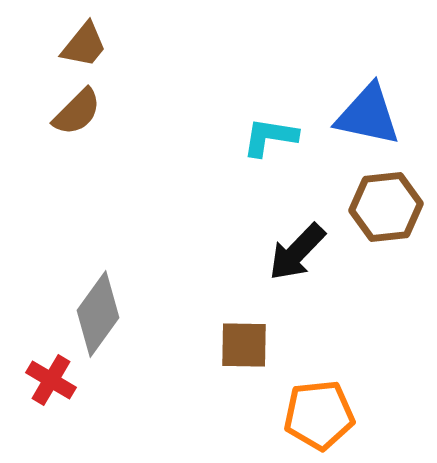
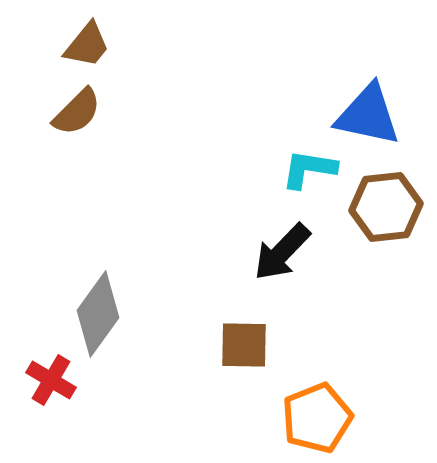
brown trapezoid: moved 3 px right
cyan L-shape: moved 39 px right, 32 px down
black arrow: moved 15 px left
orange pentagon: moved 2 px left, 3 px down; rotated 16 degrees counterclockwise
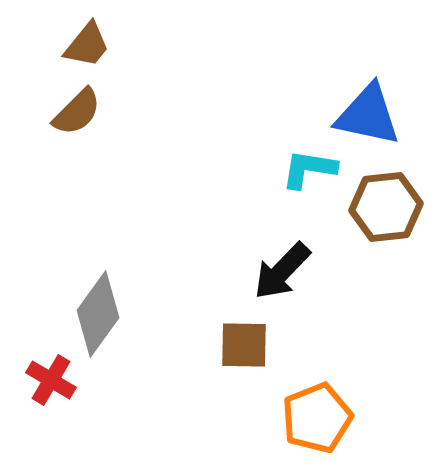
black arrow: moved 19 px down
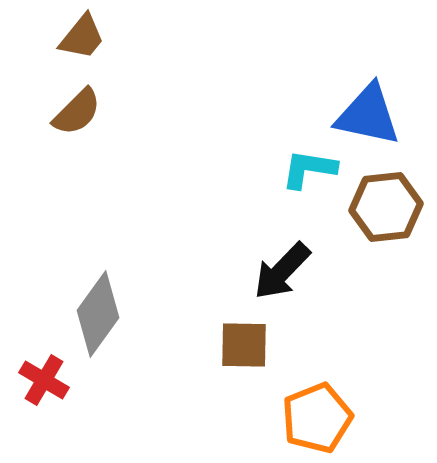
brown trapezoid: moved 5 px left, 8 px up
red cross: moved 7 px left
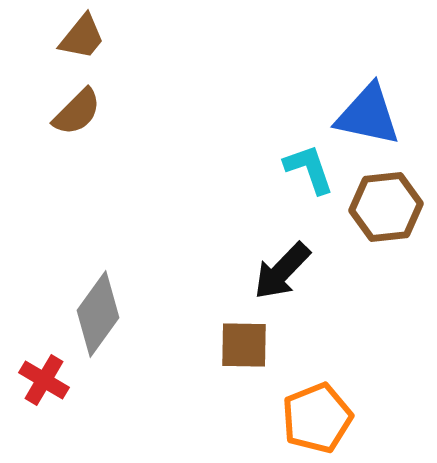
cyan L-shape: rotated 62 degrees clockwise
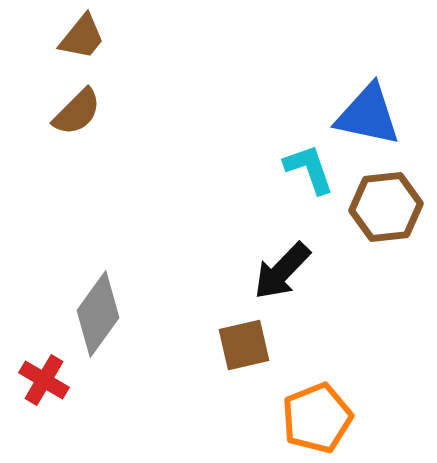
brown square: rotated 14 degrees counterclockwise
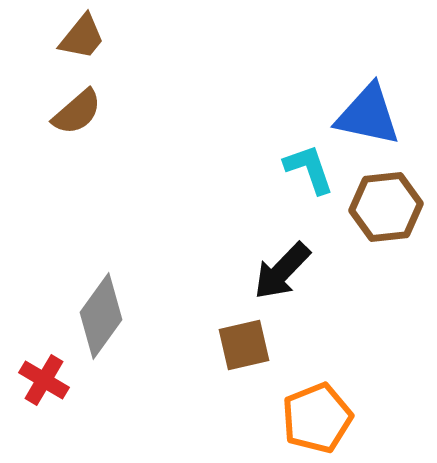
brown semicircle: rotated 4 degrees clockwise
gray diamond: moved 3 px right, 2 px down
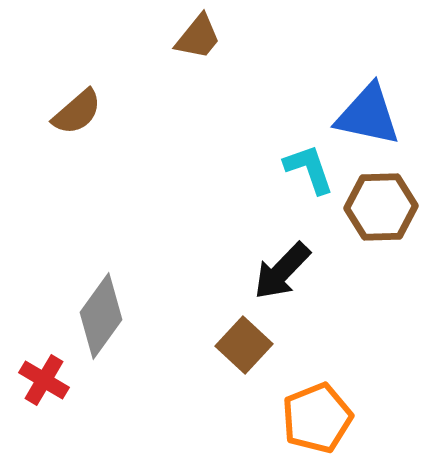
brown trapezoid: moved 116 px right
brown hexagon: moved 5 px left; rotated 4 degrees clockwise
brown square: rotated 34 degrees counterclockwise
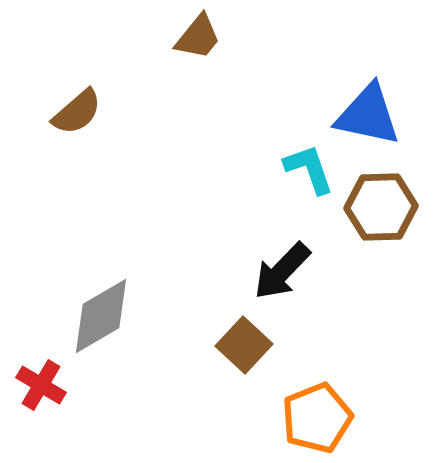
gray diamond: rotated 24 degrees clockwise
red cross: moved 3 px left, 5 px down
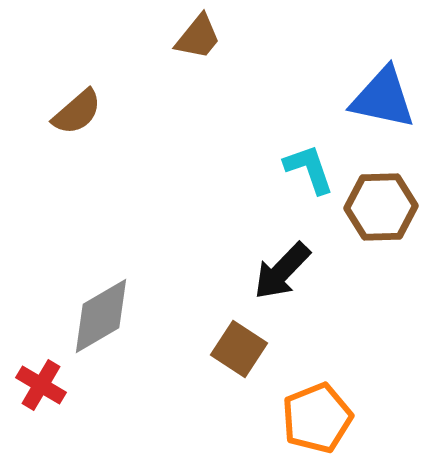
blue triangle: moved 15 px right, 17 px up
brown square: moved 5 px left, 4 px down; rotated 10 degrees counterclockwise
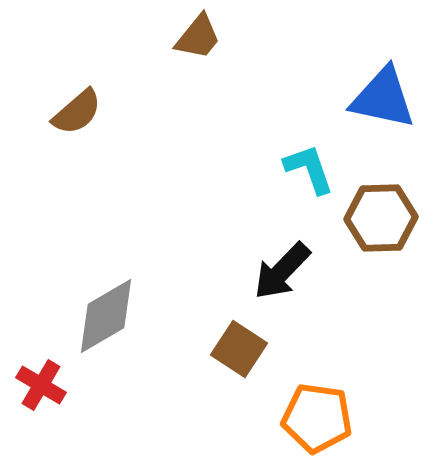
brown hexagon: moved 11 px down
gray diamond: moved 5 px right
orange pentagon: rotated 30 degrees clockwise
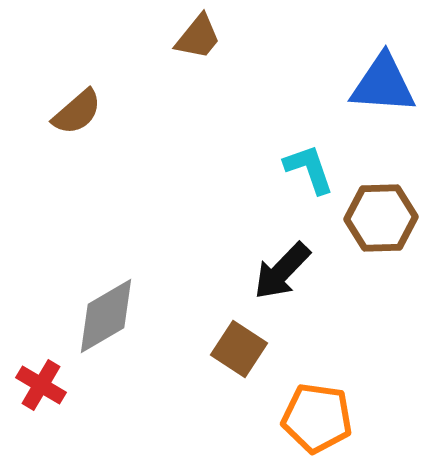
blue triangle: moved 14 px up; rotated 8 degrees counterclockwise
